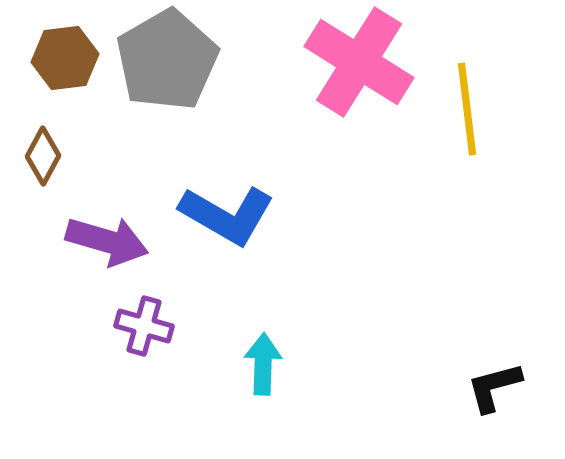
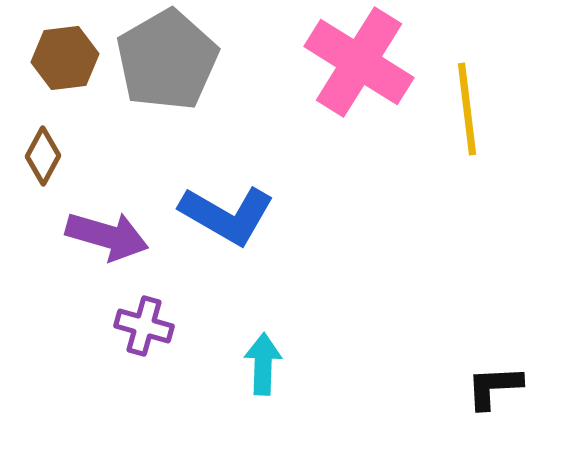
purple arrow: moved 5 px up
black L-shape: rotated 12 degrees clockwise
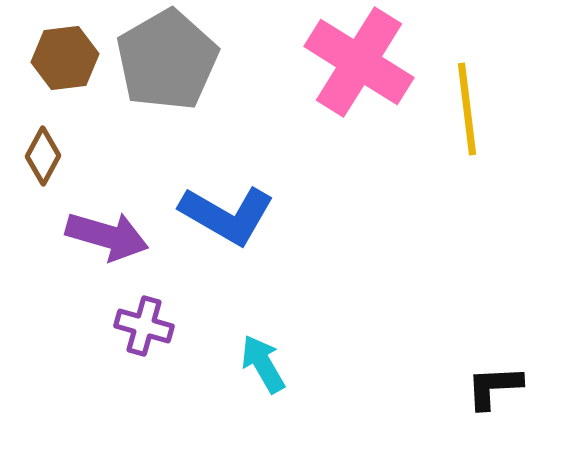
cyan arrow: rotated 32 degrees counterclockwise
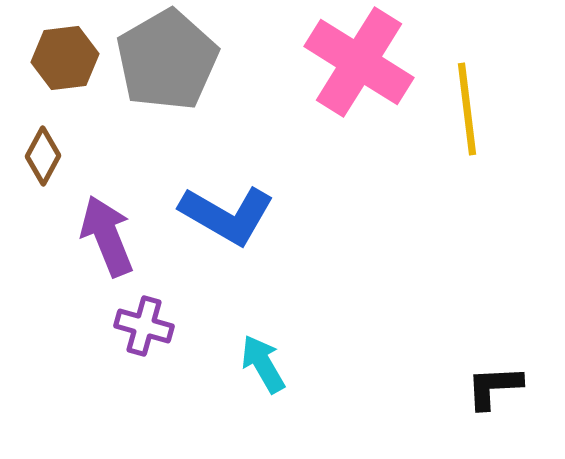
purple arrow: rotated 128 degrees counterclockwise
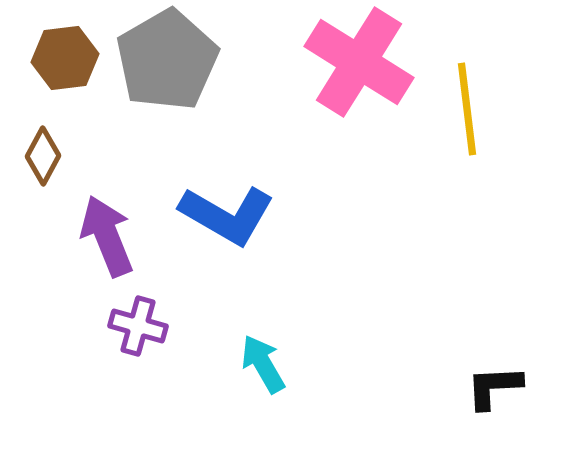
purple cross: moved 6 px left
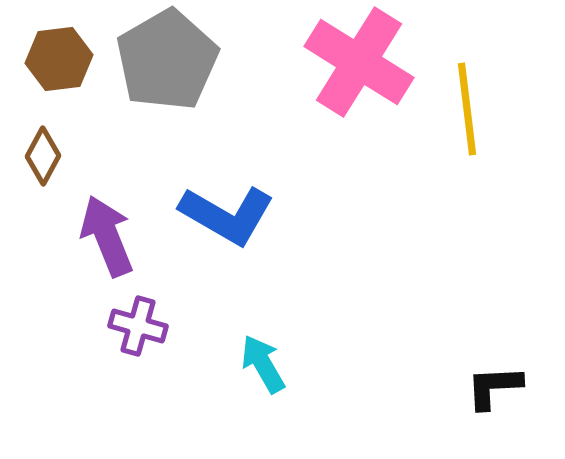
brown hexagon: moved 6 px left, 1 px down
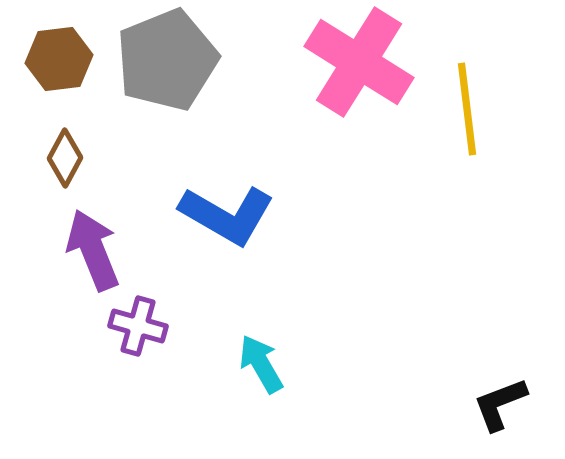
gray pentagon: rotated 8 degrees clockwise
brown diamond: moved 22 px right, 2 px down
purple arrow: moved 14 px left, 14 px down
cyan arrow: moved 2 px left
black L-shape: moved 6 px right, 17 px down; rotated 18 degrees counterclockwise
